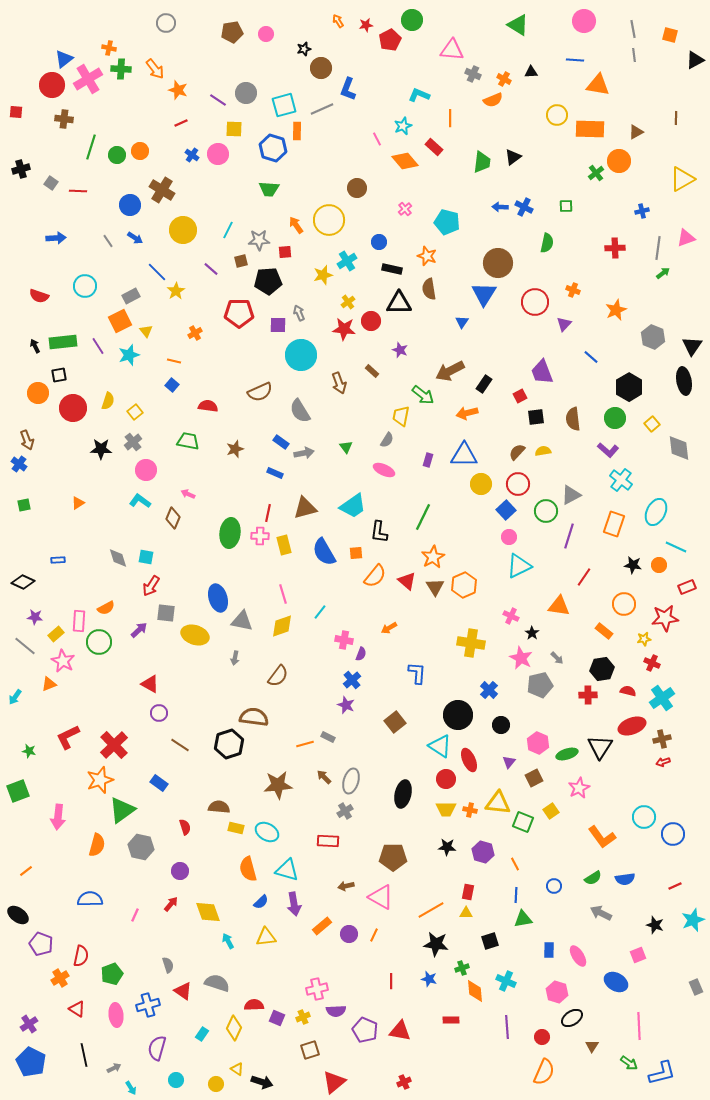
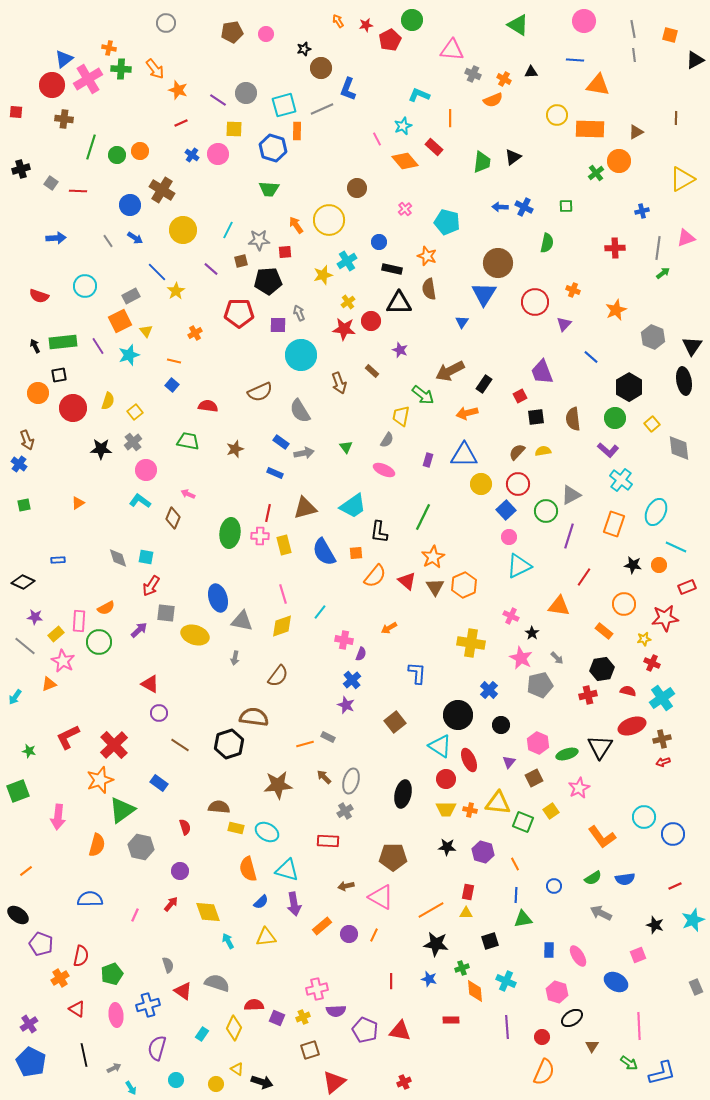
red cross at (588, 695): rotated 12 degrees counterclockwise
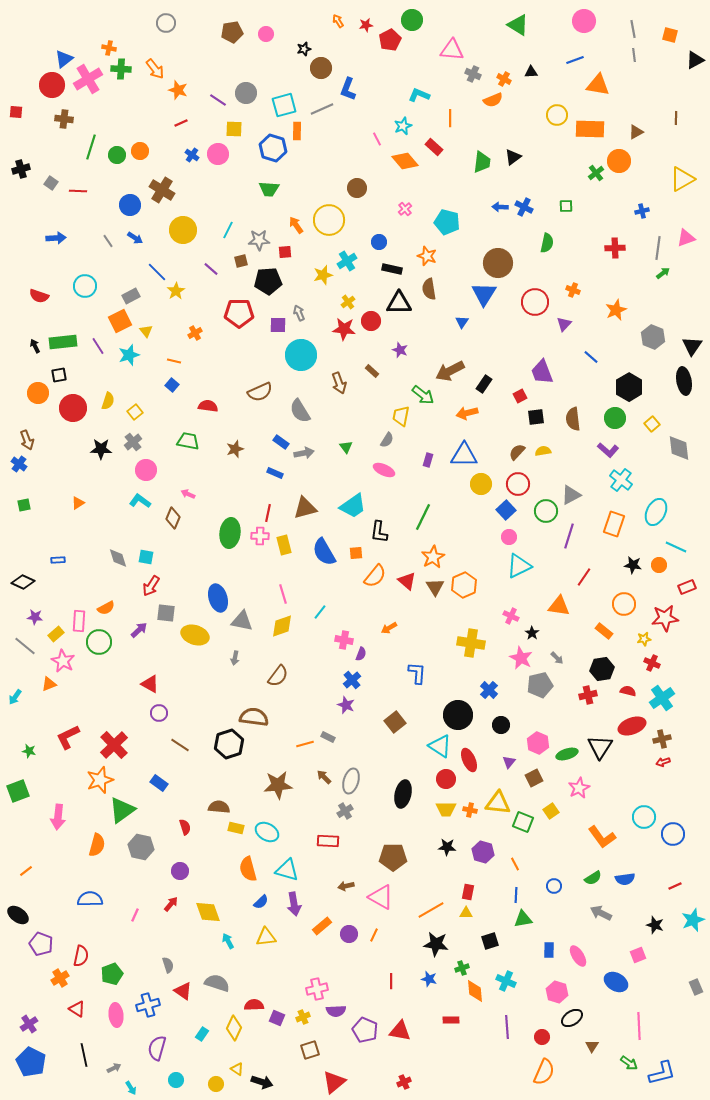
blue line at (575, 60): rotated 24 degrees counterclockwise
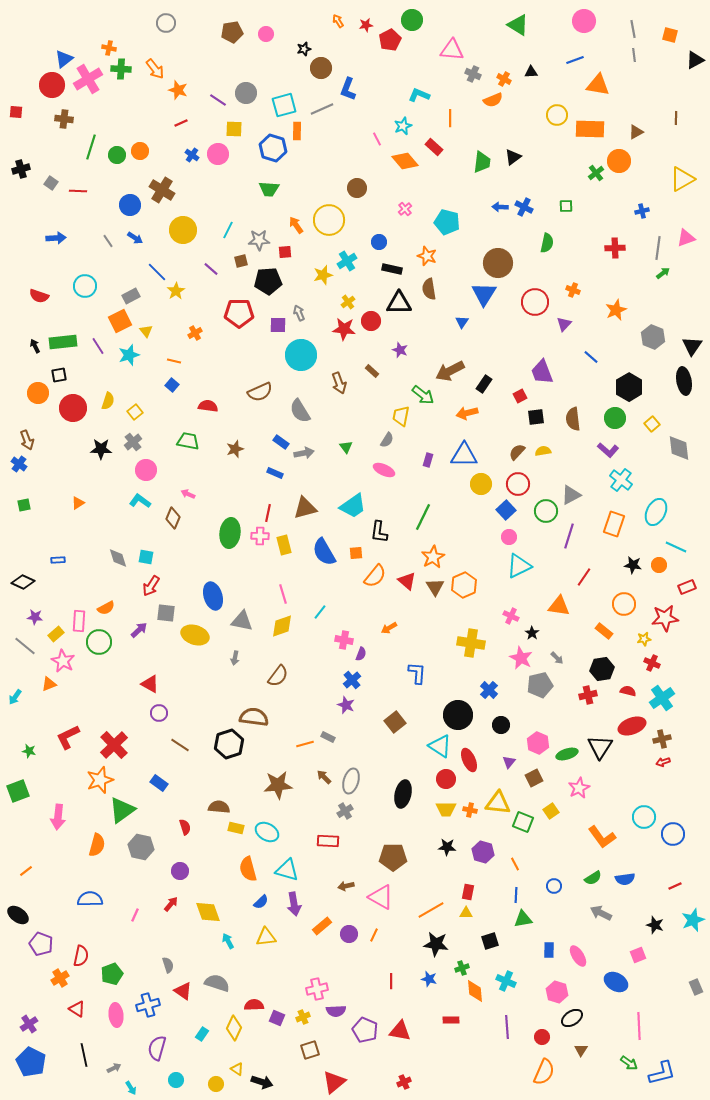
blue ellipse at (218, 598): moved 5 px left, 2 px up
brown triangle at (592, 1046): moved 11 px left, 4 px down
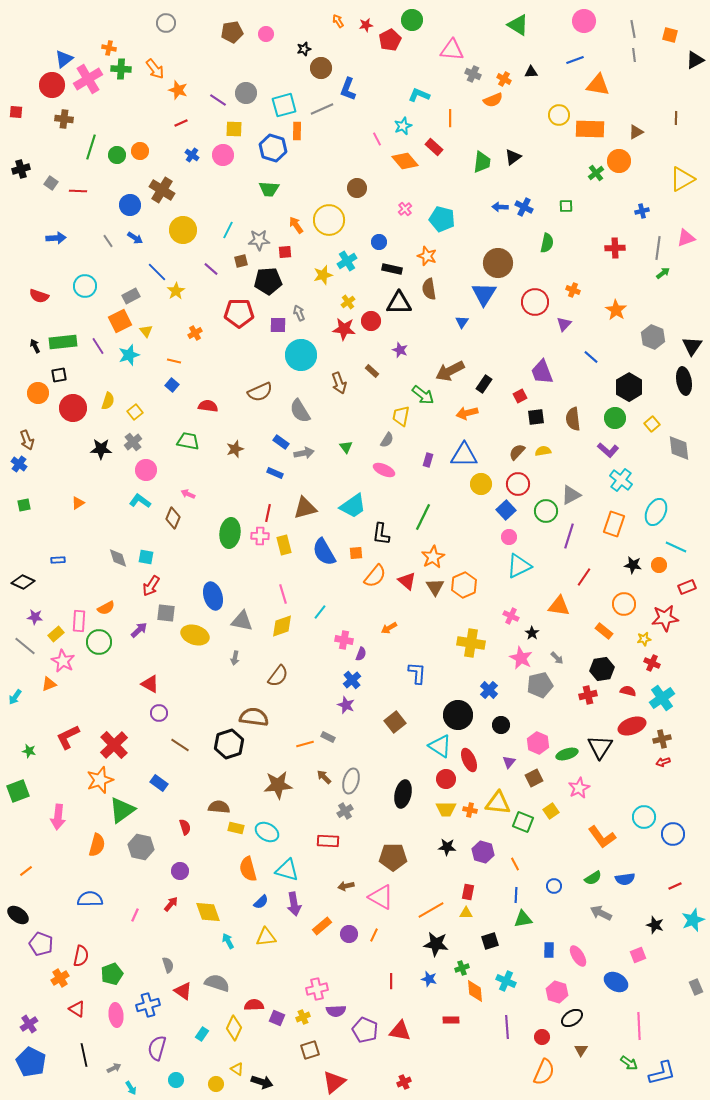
yellow circle at (557, 115): moved 2 px right
pink circle at (218, 154): moved 5 px right, 1 px down
cyan pentagon at (447, 222): moved 5 px left, 3 px up
orange star at (616, 310): rotated 15 degrees counterclockwise
black L-shape at (379, 532): moved 2 px right, 2 px down
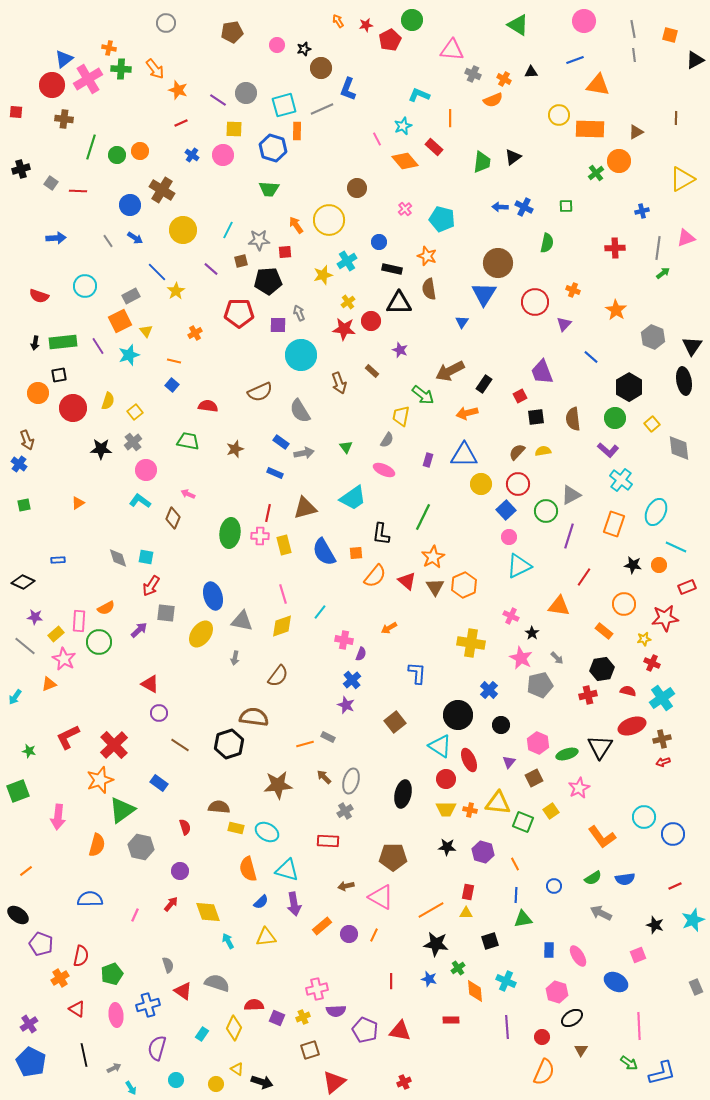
pink circle at (266, 34): moved 11 px right, 11 px down
black arrow at (35, 346): moved 3 px up; rotated 144 degrees counterclockwise
cyan trapezoid at (353, 506): moved 8 px up
yellow ellipse at (195, 635): moved 6 px right, 1 px up; rotated 72 degrees counterclockwise
pink star at (63, 661): moved 1 px right, 2 px up
green cross at (462, 968): moved 4 px left; rotated 16 degrees counterclockwise
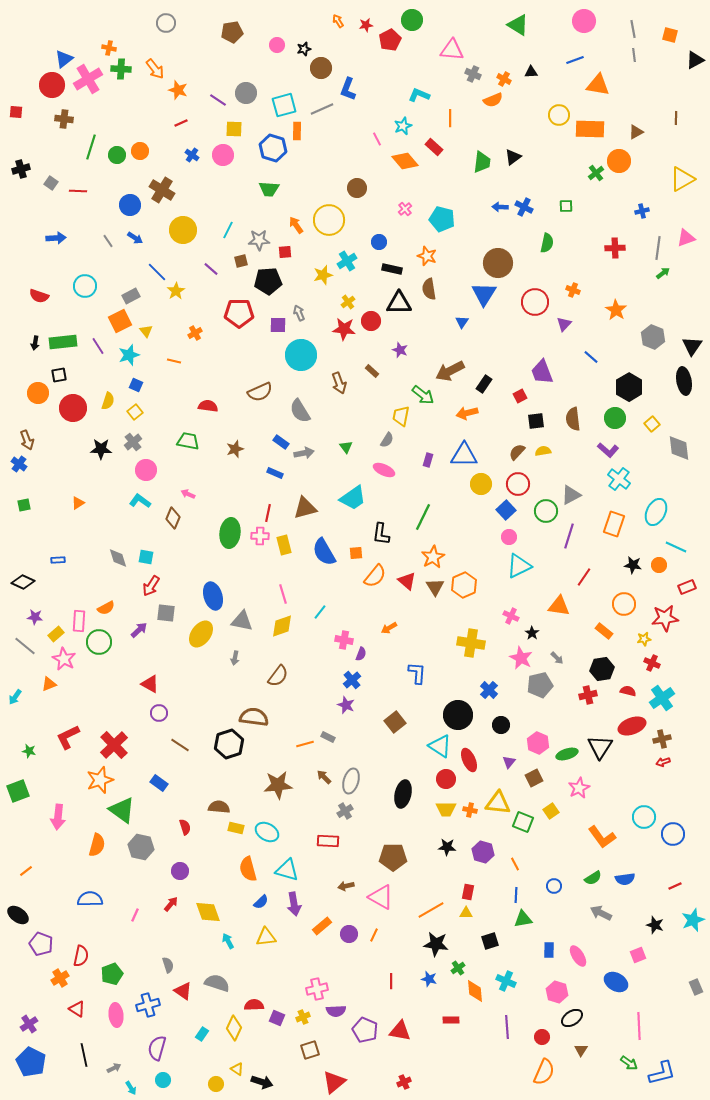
blue square at (172, 385): moved 36 px left; rotated 16 degrees counterclockwise
black square at (536, 417): moved 4 px down
cyan cross at (621, 480): moved 2 px left, 1 px up
green triangle at (122, 810): rotated 48 degrees counterclockwise
cyan circle at (176, 1080): moved 13 px left
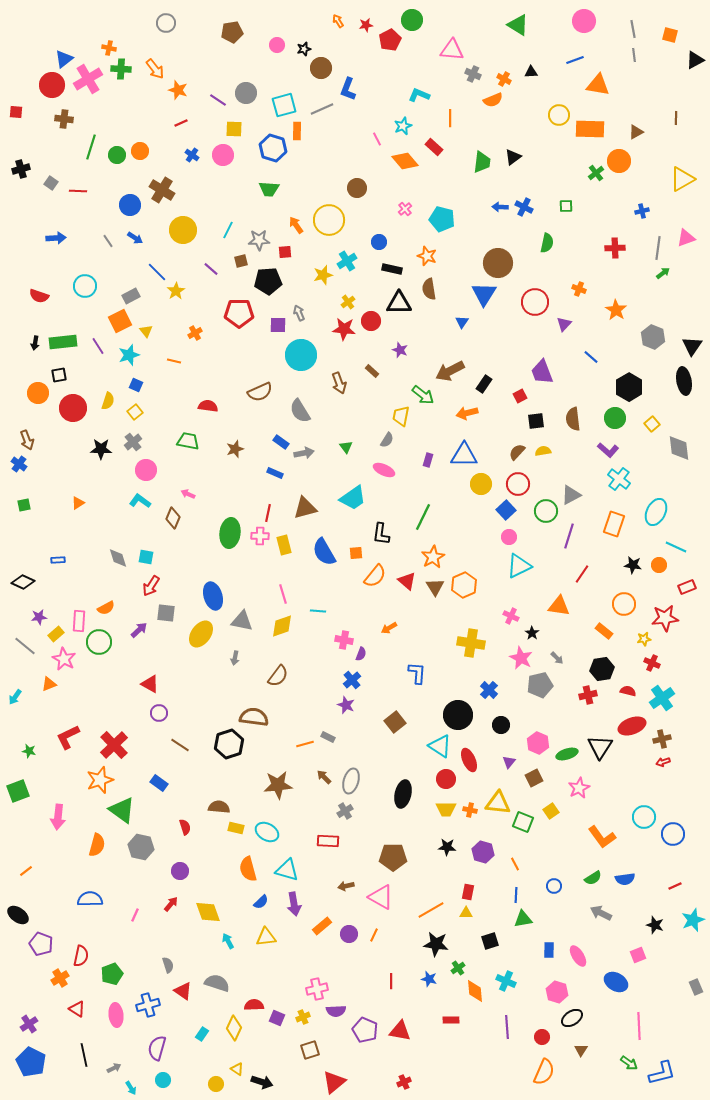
orange cross at (573, 290): moved 6 px right, 1 px up
red line at (584, 577): moved 2 px left, 3 px up
cyan line at (320, 612): moved 2 px left, 1 px up; rotated 56 degrees clockwise
purple star at (35, 617): moved 4 px right; rotated 14 degrees counterclockwise
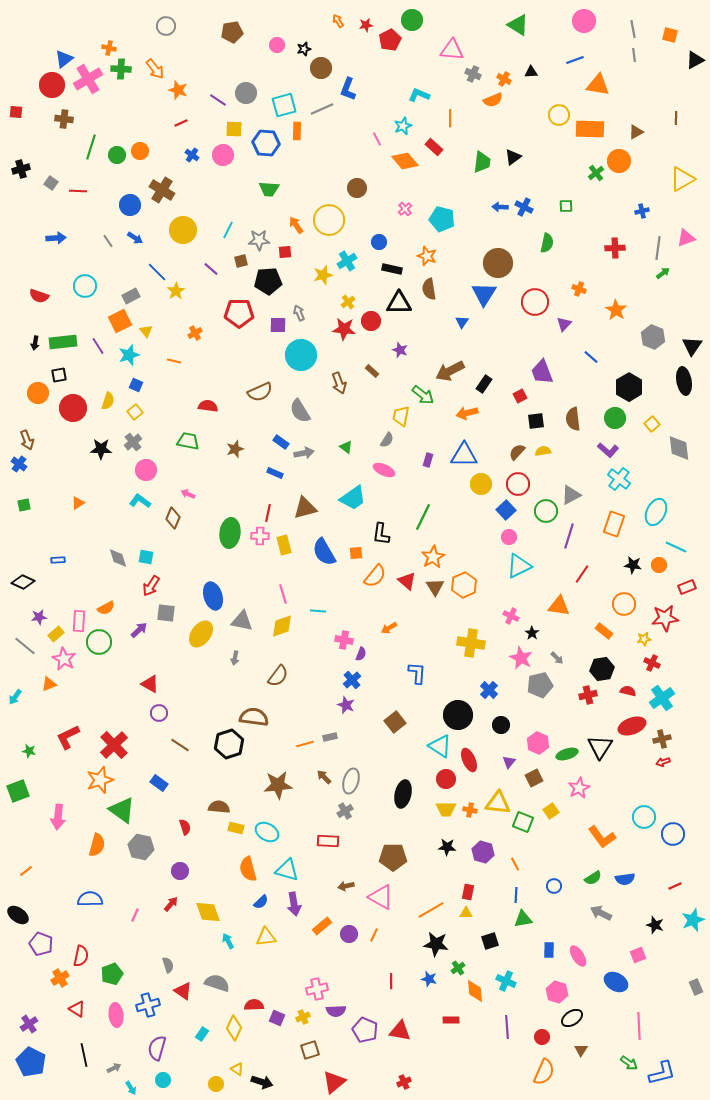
gray circle at (166, 23): moved 3 px down
blue hexagon at (273, 148): moved 7 px left, 5 px up; rotated 12 degrees counterclockwise
green triangle at (346, 447): rotated 16 degrees counterclockwise
gray rectangle at (328, 737): moved 2 px right; rotated 40 degrees counterclockwise
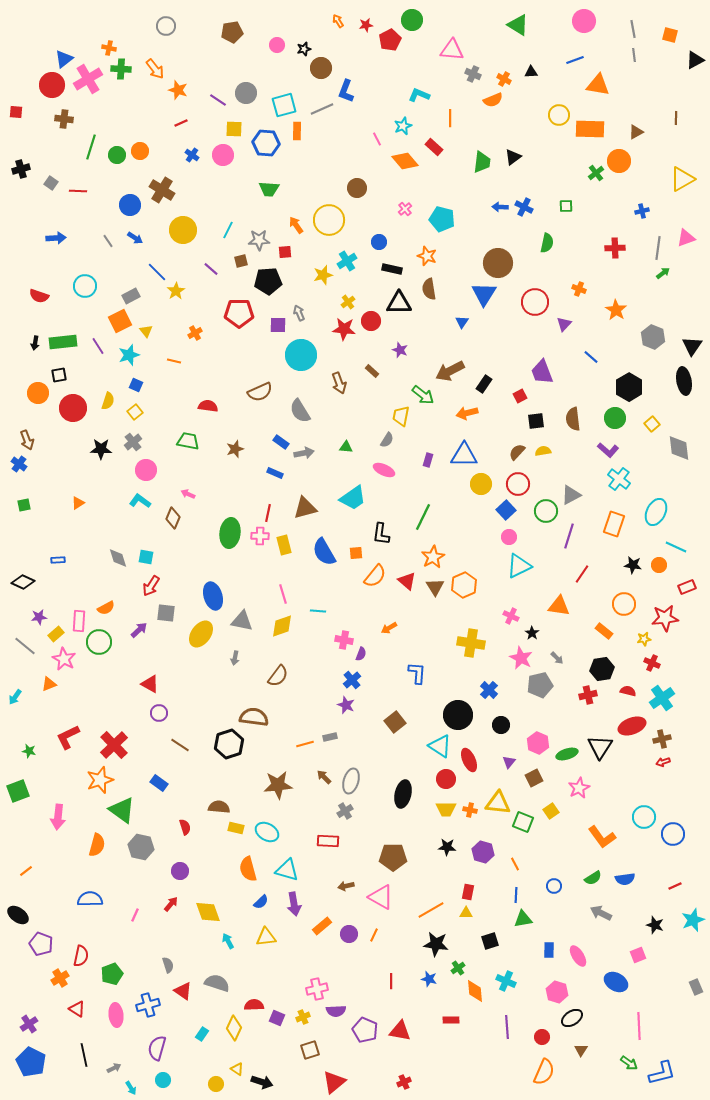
blue L-shape at (348, 89): moved 2 px left, 2 px down
green triangle at (346, 447): rotated 32 degrees counterclockwise
